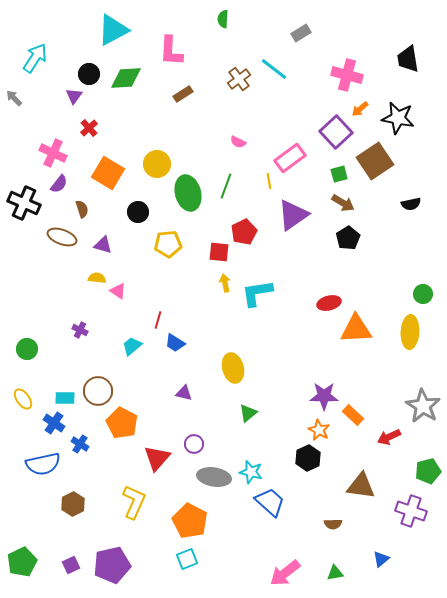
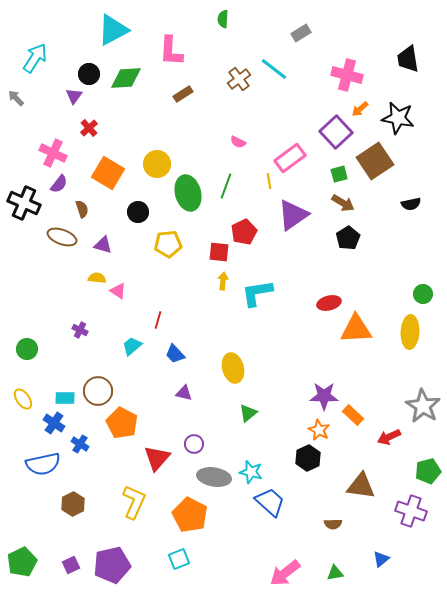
gray arrow at (14, 98): moved 2 px right
yellow arrow at (225, 283): moved 2 px left, 2 px up; rotated 18 degrees clockwise
blue trapezoid at (175, 343): moved 11 px down; rotated 15 degrees clockwise
orange pentagon at (190, 521): moved 6 px up
cyan square at (187, 559): moved 8 px left
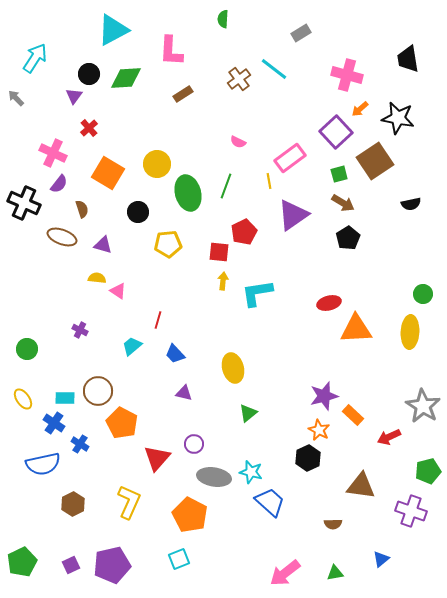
purple star at (324, 396): rotated 16 degrees counterclockwise
yellow L-shape at (134, 502): moved 5 px left
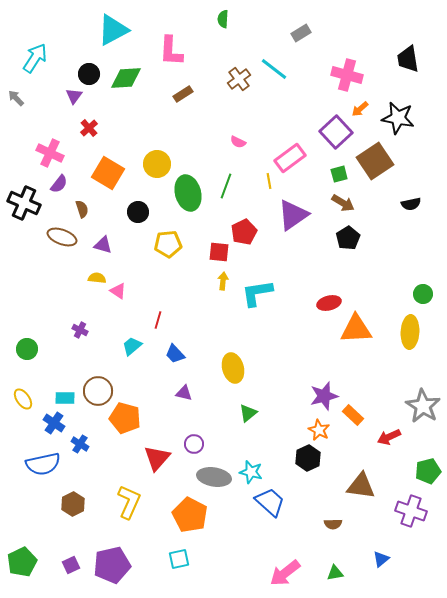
pink cross at (53, 153): moved 3 px left
orange pentagon at (122, 423): moved 3 px right, 5 px up; rotated 12 degrees counterclockwise
cyan square at (179, 559): rotated 10 degrees clockwise
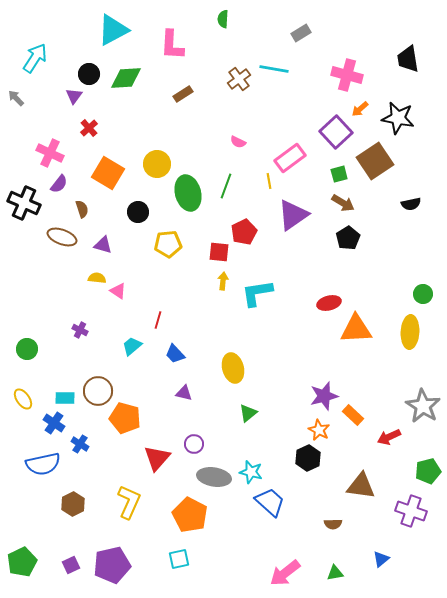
pink L-shape at (171, 51): moved 1 px right, 6 px up
cyan line at (274, 69): rotated 28 degrees counterclockwise
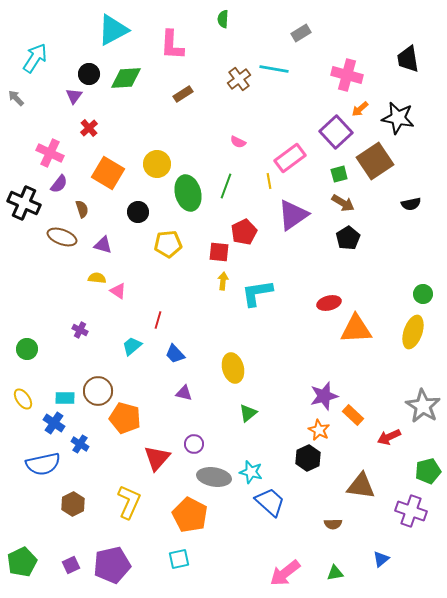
yellow ellipse at (410, 332): moved 3 px right; rotated 16 degrees clockwise
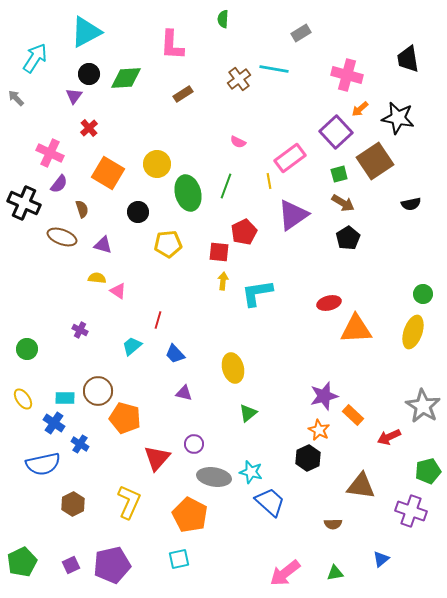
cyan triangle at (113, 30): moved 27 px left, 2 px down
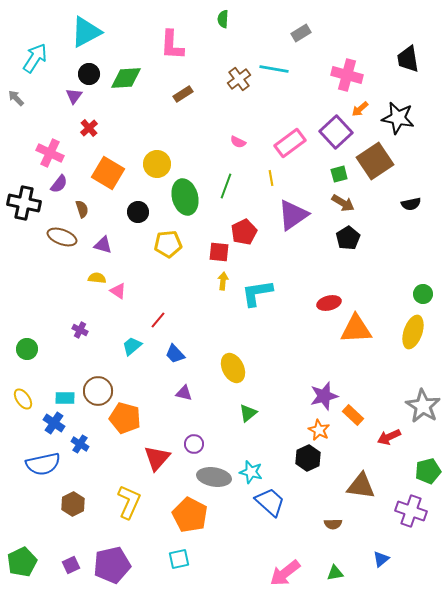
pink rectangle at (290, 158): moved 15 px up
yellow line at (269, 181): moved 2 px right, 3 px up
green ellipse at (188, 193): moved 3 px left, 4 px down
black cross at (24, 203): rotated 12 degrees counterclockwise
red line at (158, 320): rotated 24 degrees clockwise
yellow ellipse at (233, 368): rotated 12 degrees counterclockwise
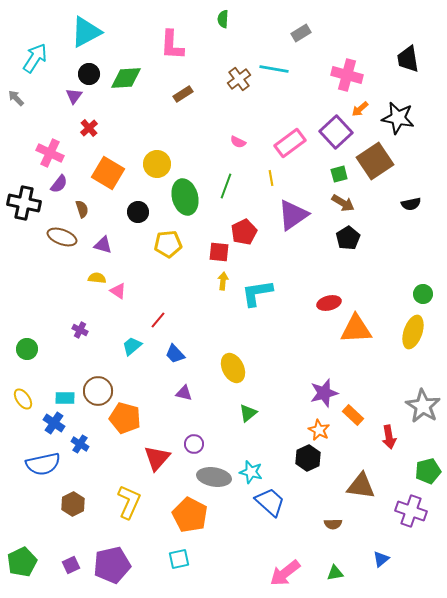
purple star at (324, 396): moved 3 px up
red arrow at (389, 437): rotated 75 degrees counterclockwise
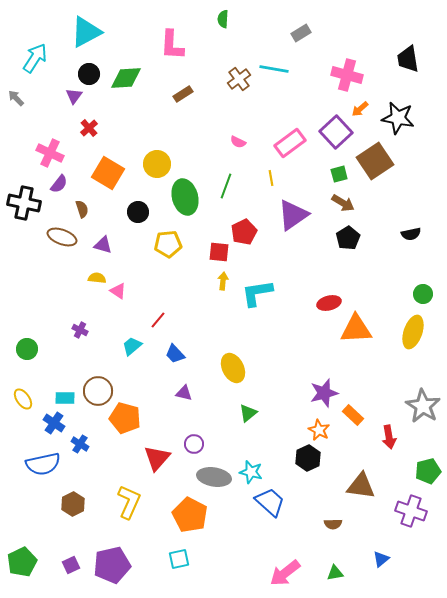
black semicircle at (411, 204): moved 30 px down
